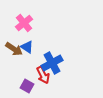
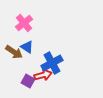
brown arrow: moved 3 px down
red arrow: rotated 78 degrees counterclockwise
purple square: moved 1 px right, 5 px up
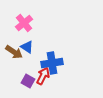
blue cross: rotated 20 degrees clockwise
red arrow: moved 1 px down; rotated 48 degrees counterclockwise
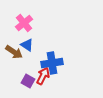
blue triangle: moved 2 px up
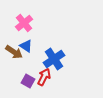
blue triangle: moved 1 px left, 1 px down
blue cross: moved 2 px right, 4 px up; rotated 25 degrees counterclockwise
red arrow: moved 1 px right, 1 px down
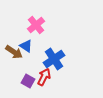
pink cross: moved 12 px right, 2 px down
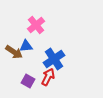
blue triangle: rotated 40 degrees counterclockwise
red arrow: moved 4 px right
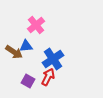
blue cross: moved 1 px left
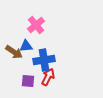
blue cross: moved 9 px left, 1 px down; rotated 25 degrees clockwise
purple square: rotated 24 degrees counterclockwise
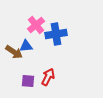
blue cross: moved 12 px right, 26 px up
